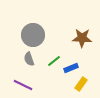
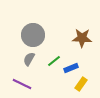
gray semicircle: rotated 48 degrees clockwise
purple line: moved 1 px left, 1 px up
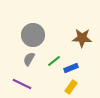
yellow rectangle: moved 10 px left, 3 px down
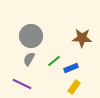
gray circle: moved 2 px left, 1 px down
yellow rectangle: moved 3 px right
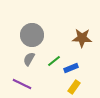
gray circle: moved 1 px right, 1 px up
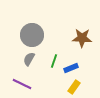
green line: rotated 32 degrees counterclockwise
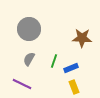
gray circle: moved 3 px left, 6 px up
yellow rectangle: rotated 56 degrees counterclockwise
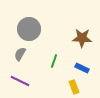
gray semicircle: moved 9 px left, 5 px up
blue rectangle: moved 11 px right; rotated 48 degrees clockwise
purple line: moved 2 px left, 3 px up
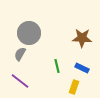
gray circle: moved 4 px down
green line: moved 3 px right, 5 px down; rotated 32 degrees counterclockwise
purple line: rotated 12 degrees clockwise
yellow rectangle: rotated 40 degrees clockwise
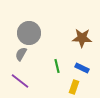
gray semicircle: moved 1 px right
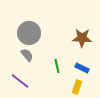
gray semicircle: moved 6 px right, 1 px down; rotated 112 degrees clockwise
yellow rectangle: moved 3 px right
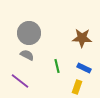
gray semicircle: rotated 24 degrees counterclockwise
blue rectangle: moved 2 px right
